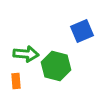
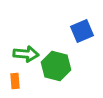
orange rectangle: moved 1 px left
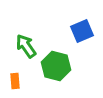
green arrow: moved 8 px up; rotated 130 degrees counterclockwise
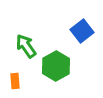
blue square: rotated 15 degrees counterclockwise
green hexagon: rotated 16 degrees clockwise
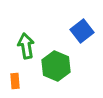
green arrow: rotated 25 degrees clockwise
green hexagon: rotated 8 degrees counterclockwise
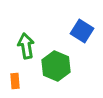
blue square: rotated 20 degrees counterclockwise
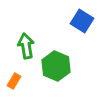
blue square: moved 10 px up
orange rectangle: moved 1 px left; rotated 35 degrees clockwise
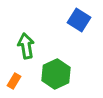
blue square: moved 3 px left, 1 px up
green hexagon: moved 8 px down; rotated 12 degrees clockwise
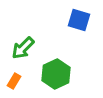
blue square: rotated 15 degrees counterclockwise
green arrow: moved 3 px left, 2 px down; rotated 125 degrees counterclockwise
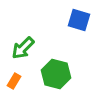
green hexagon: rotated 20 degrees counterclockwise
